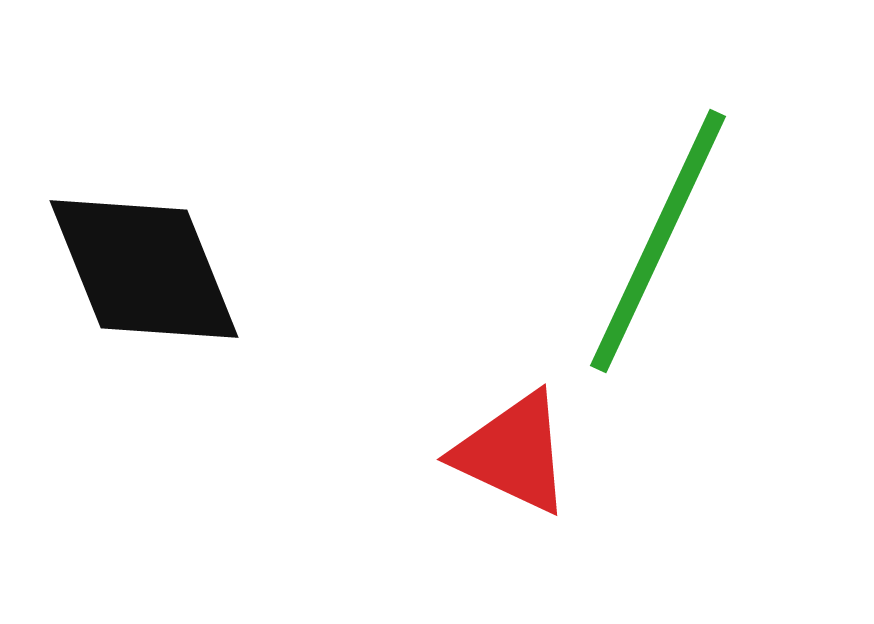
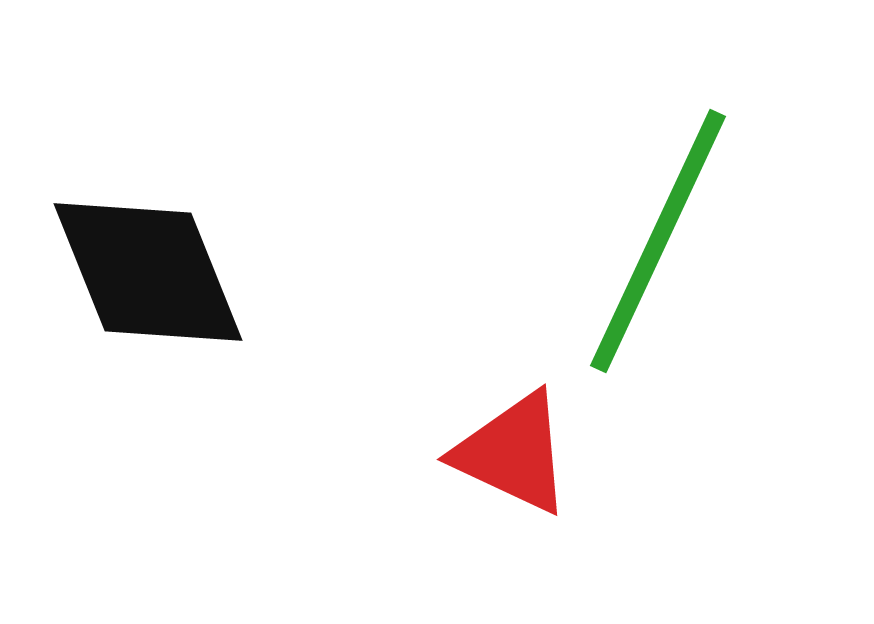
black diamond: moved 4 px right, 3 px down
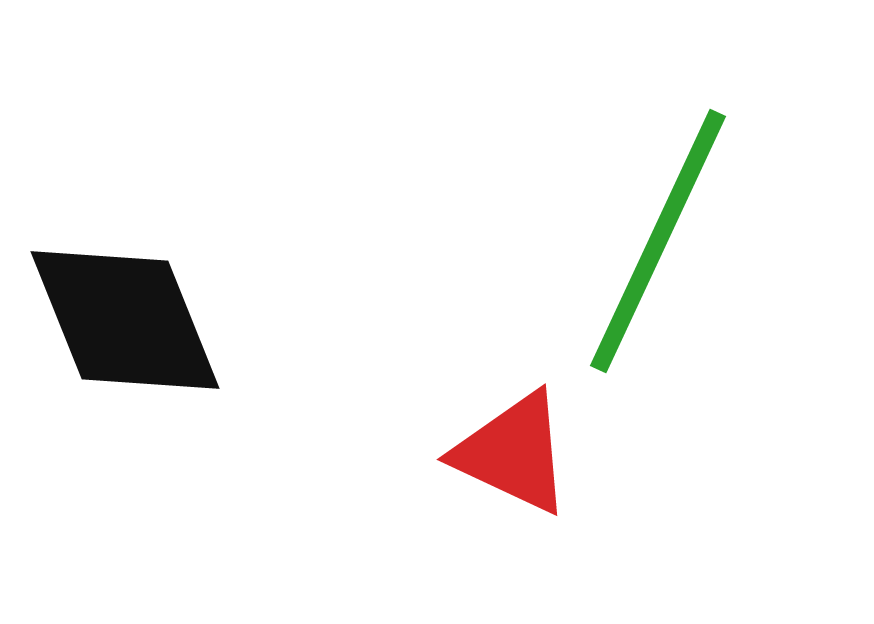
black diamond: moved 23 px left, 48 px down
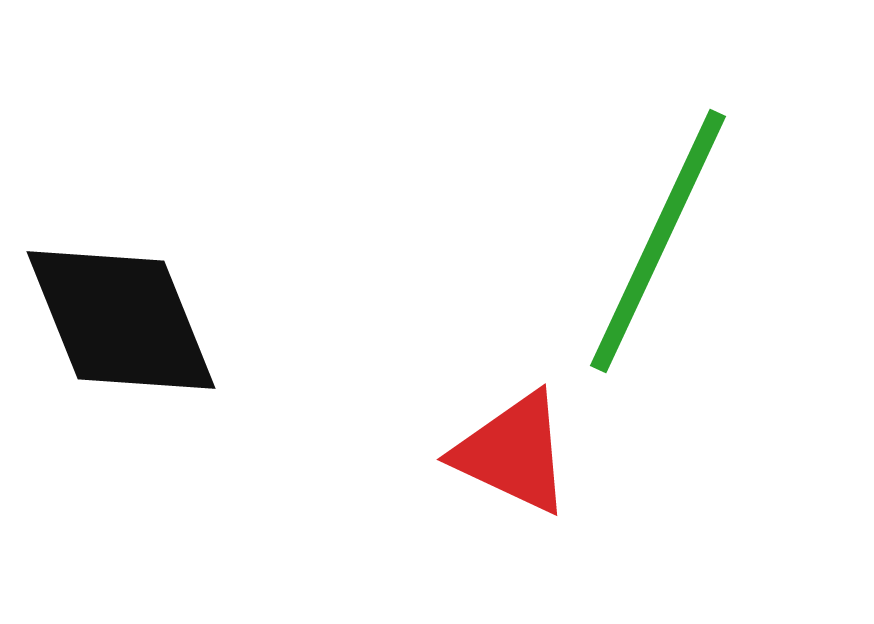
black diamond: moved 4 px left
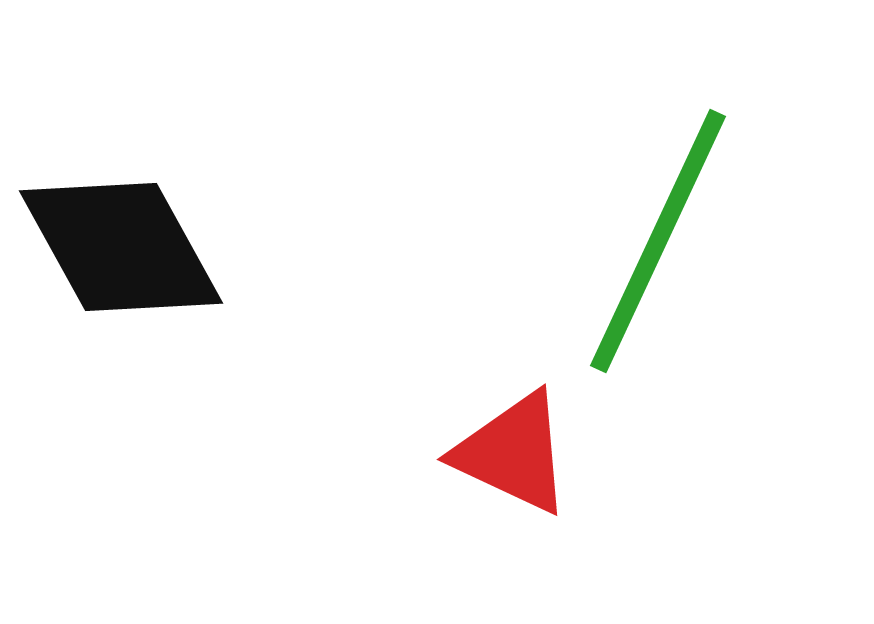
black diamond: moved 73 px up; rotated 7 degrees counterclockwise
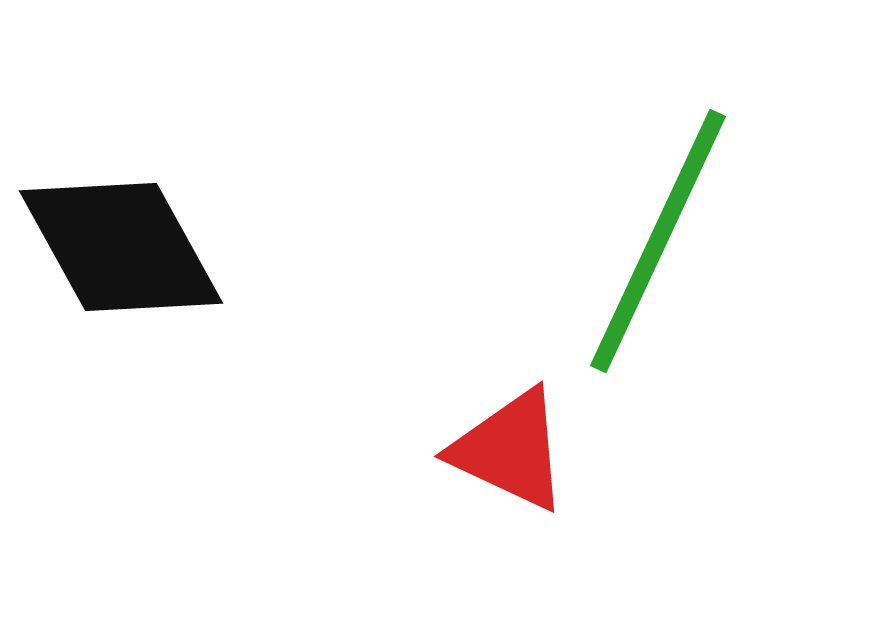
red triangle: moved 3 px left, 3 px up
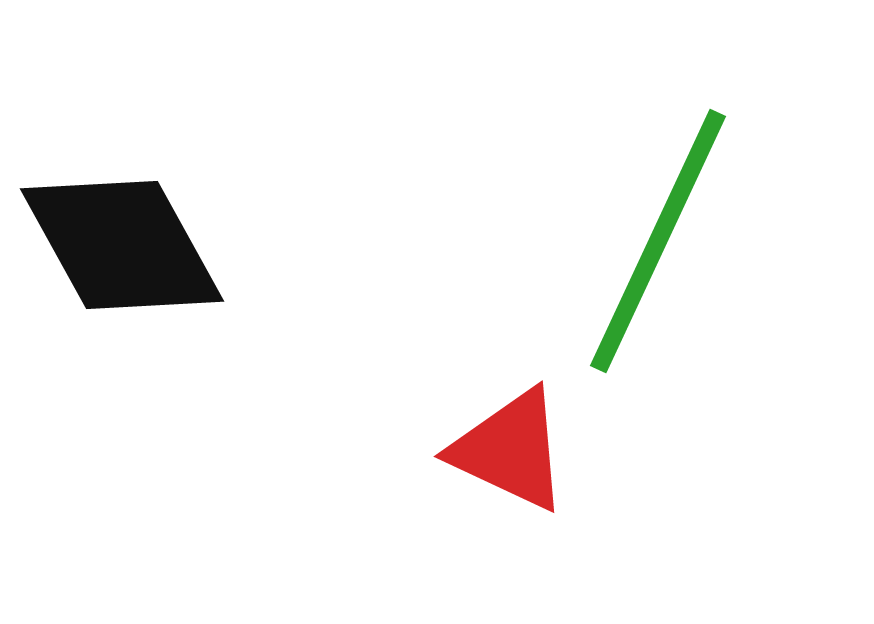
black diamond: moved 1 px right, 2 px up
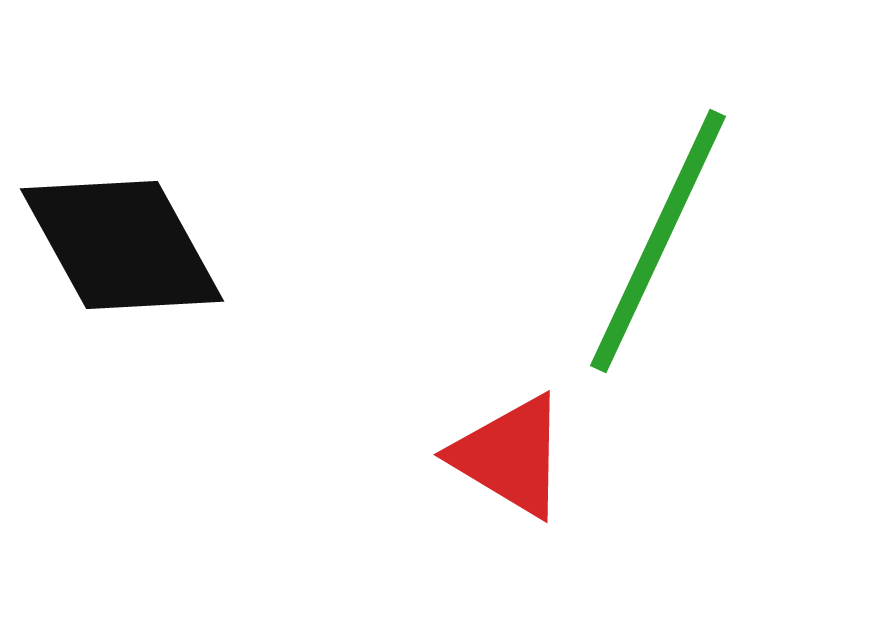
red triangle: moved 6 px down; rotated 6 degrees clockwise
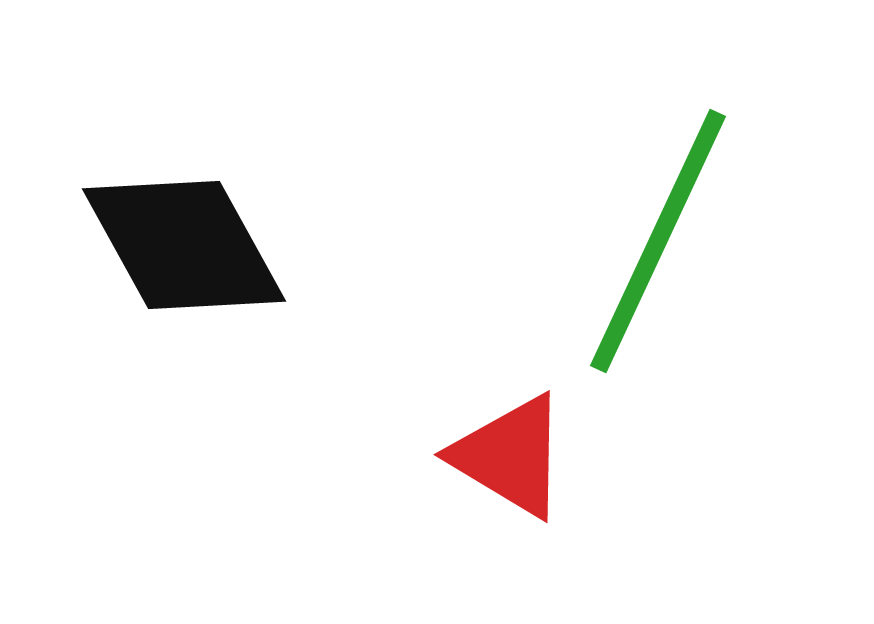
black diamond: moved 62 px right
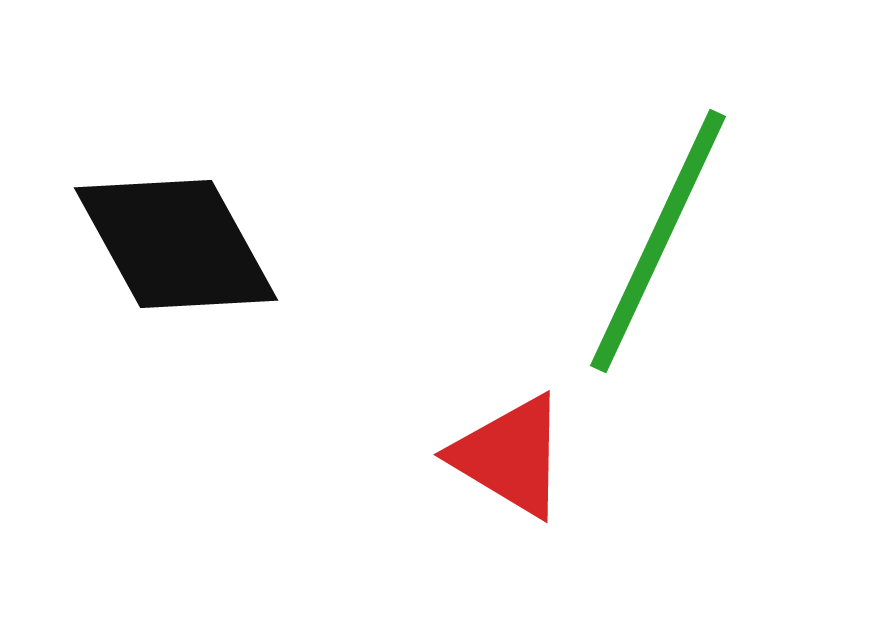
black diamond: moved 8 px left, 1 px up
